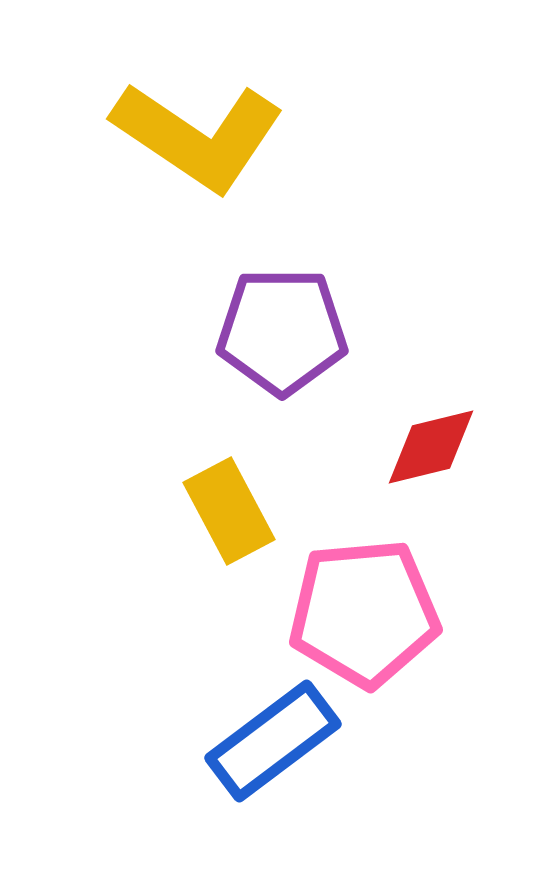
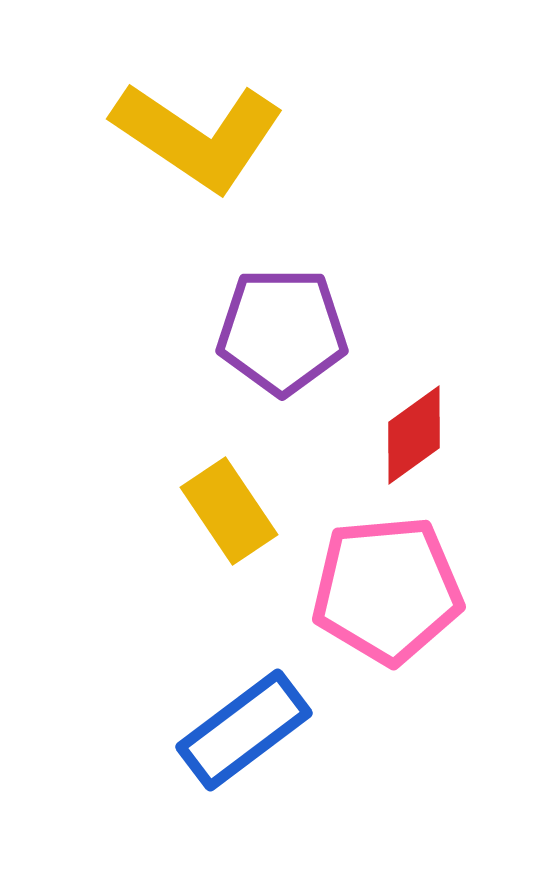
red diamond: moved 17 px left, 12 px up; rotated 22 degrees counterclockwise
yellow rectangle: rotated 6 degrees counterclockwise
pink pentagon: moved 23 px right, 23 px up
blue rectangle: moved 29 px left, 11 px up
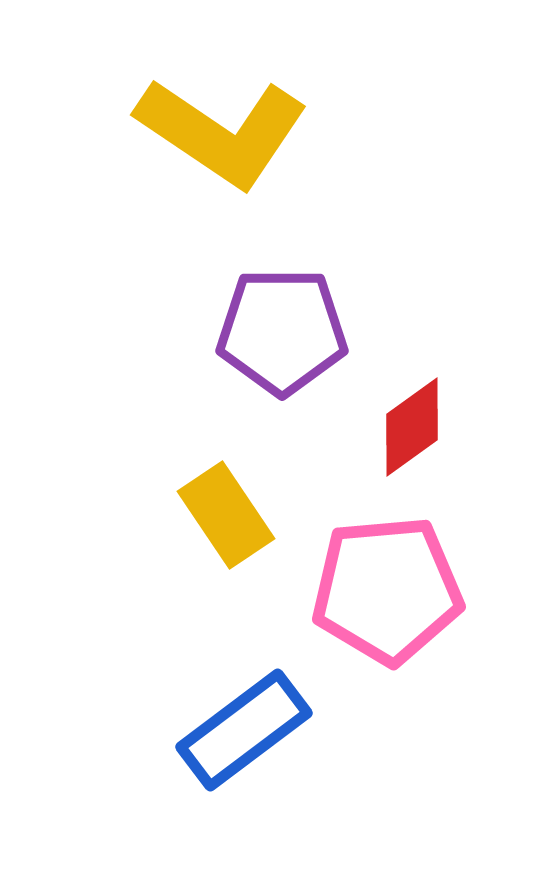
yellow L-shape: moved 24 px right, 4 px up
red diamond: moved 2 px left, 8 px up
yellow rectangle: moved 3 px left, 4 px down
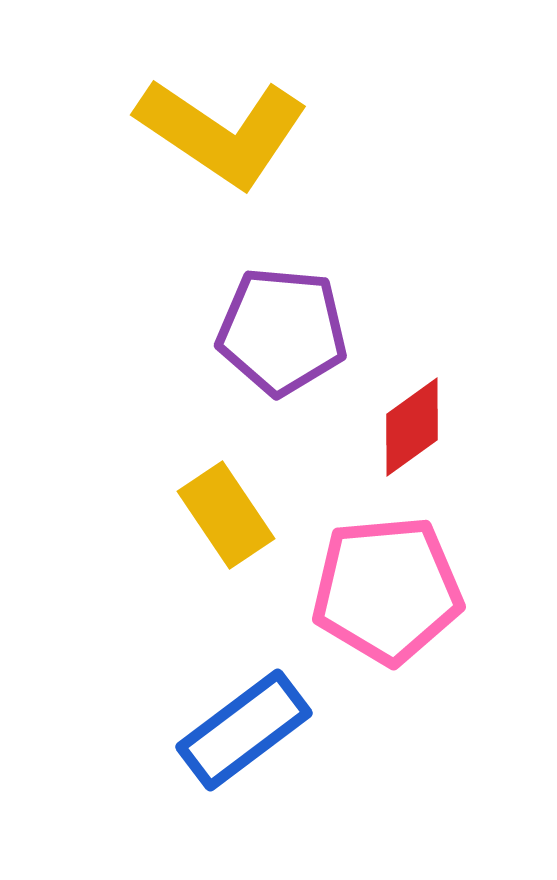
purple pentagon: rotated 5 degrees clockwise
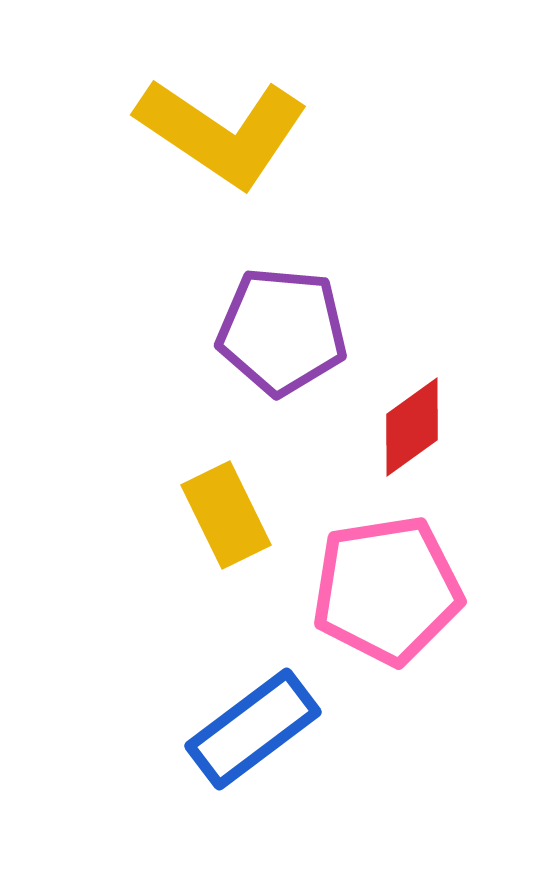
yellow rectangle: rotated 8 degrees clockwise
pink pentagon: rotated 4 degrees counterclockwise
blue rectangle: moved 9 px right, 1 px up
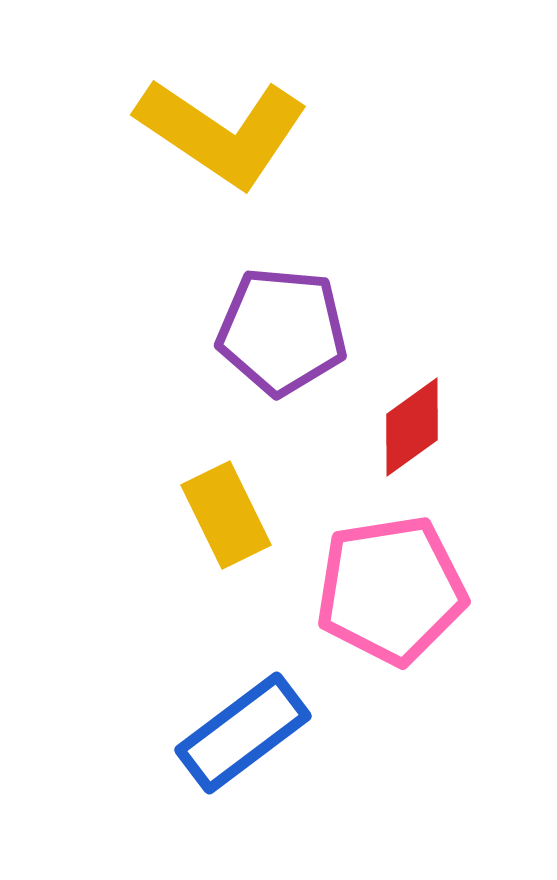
pink pentagon: moved 4 px right
blue rectangle: moved 10 px left, 4 px down
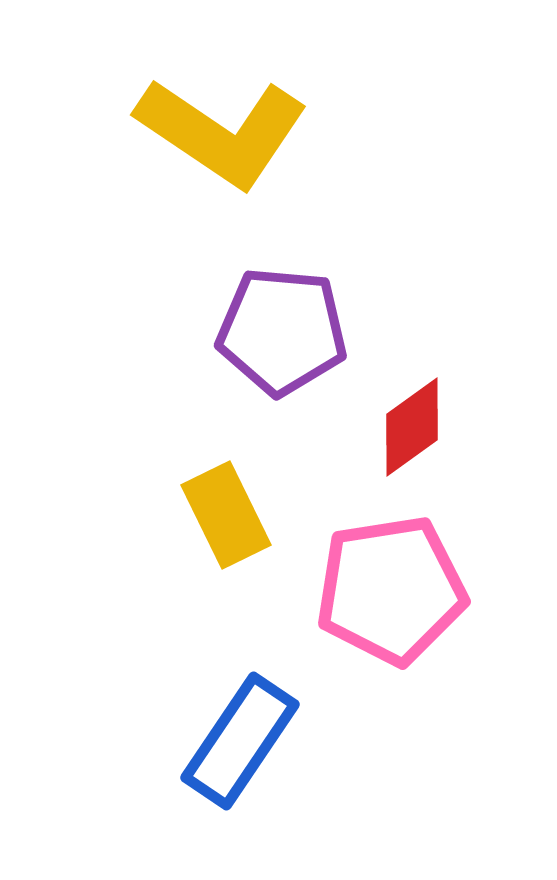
blue rectangle: moved 3 px left, 8 px down; rotated 19 degrees counterclockwise
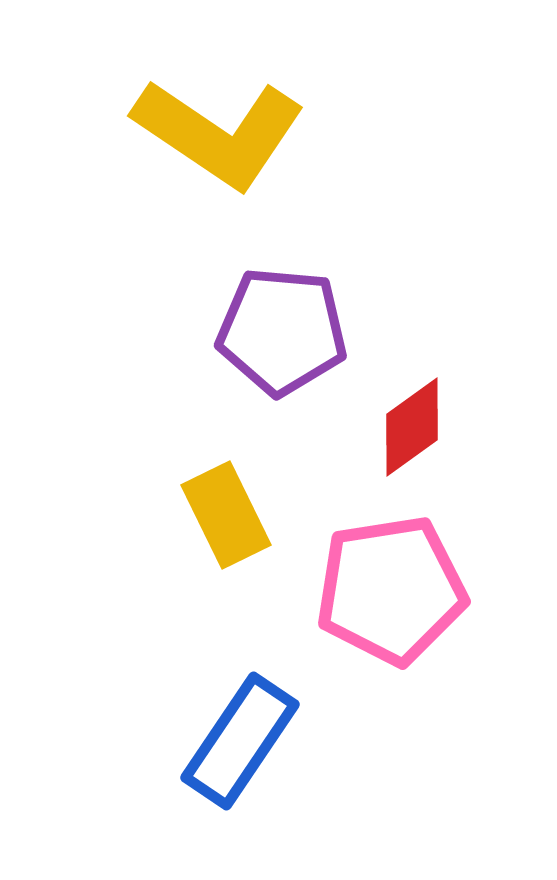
yellow L-shape: moved 3 px left, 1 px down
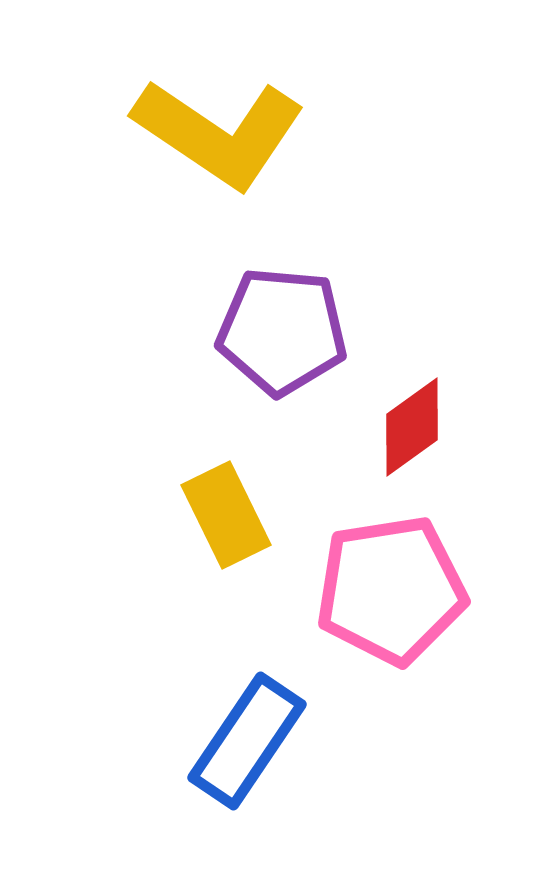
blue rectangle: moved 7 px right
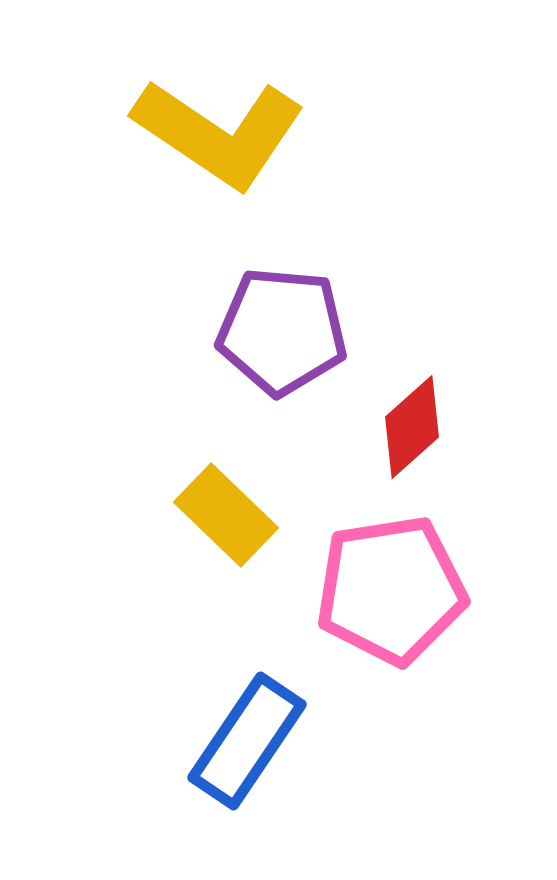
red diamond: rotated 6 degrees counterclockwise
yellow rectangle: rotated 20 degrees counterclockwise
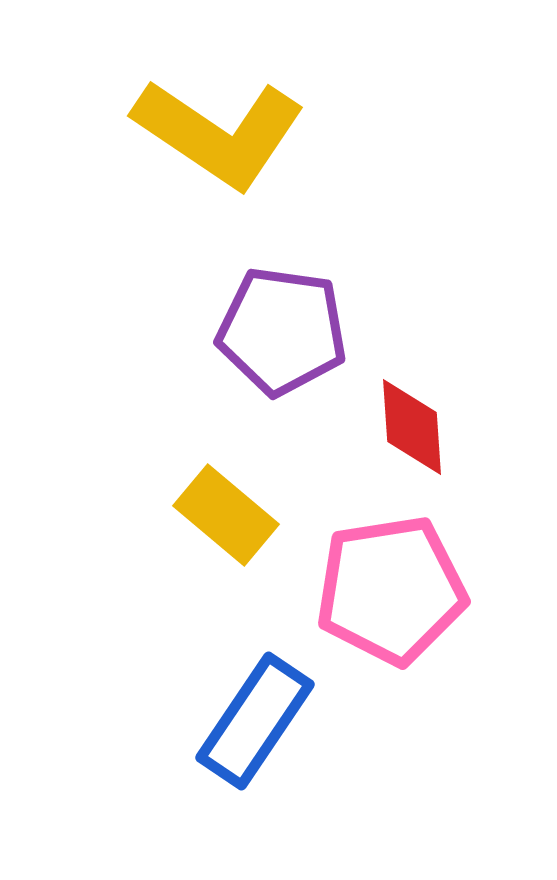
purple pentagon: rotated 3 degrees clockwise
red diamond: rotated 52 degrees counterclockwise
yellow rectangle: rotated 4 degrees counterclockwise
blue rectangle: moved 8 px right, 20 px up
